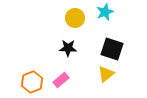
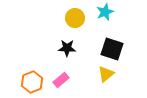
black star: moved 1 px left
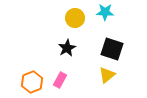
cyan star: rotated 24 degrees clockwise
black star: rotated 30 degrees counterclockwise
yellow triangle: moved 1 px right, 1 px down
pink rectangle: moved 1 px left; rotated 21 degrees counterclockwise
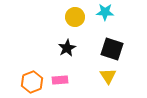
yellow circle: moved 1 px up
yellow triangle: moved 1 px right, 1 px down; rotated 24 degrees counterclockwise
pink rectangle: rotated 56 degrees clockwise
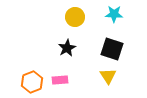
cyan star: moved 9 px right, 2 px down
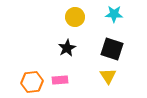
orange hexagon: rotated 15 degrees clockwise
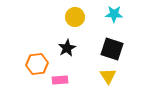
orange hexagon: moved 5 px right, 18 px up
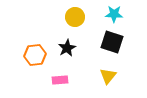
black square: moved 7 px up
orange hexagon: moved 2 px left, 9 px up
yellow triangle: rotated 12 degrees clockwise
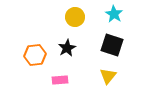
cyan star: rotated 30 degrees clockwise
black square: moved 3 px down
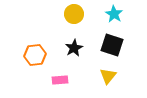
yellow circle: moved 1 px left, 3 px up
black star: moved 7 px right
